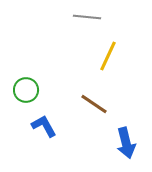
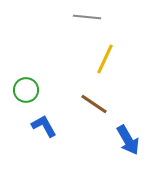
yellow line: moved 3 px left, 3 px down
blue arrow: moved 2 px right, 3 px up; rotated 16 degrees counterclockwise
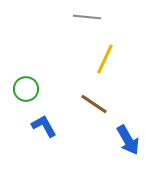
green circle: moved 1 px up
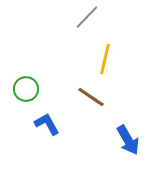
gray line: rotated 52 degrees counterclockwise
yellow line: rotated 12 degrees counterclockwise
brown line: moved 3 px left, 7 px up
blue L-shape: moved 3 px right, 2 px up
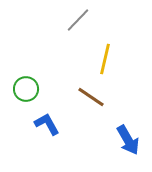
gray line: moved 9 px left, 3 px down
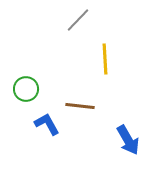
yellow line: rotated 16 degrees counterclockwise
brown line: moved 11 px left, 9 px down; rotated 28 degrees counterclockwise
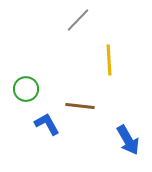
yellow line: moved 4 px right, 1 px down
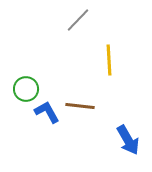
blue L-shape: moved 12 px up
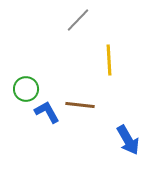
brown line: moved 1 px up
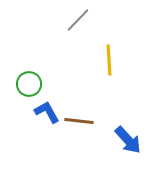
green circle: moved 3 px right, 5 px up
brown line: moved 1 px left, 16 px down
blue arrow: rotated 12 degrees counterclockwise
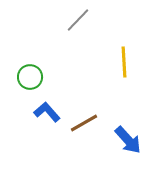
yellow line: moved 15 px right, 2 px down
green circle: moved 1 px right, 7 px up
blue L-shape: rotated 12 degrees counterclockwise
brown line: moved 5 px right, 2 px down; rotated 36 degrees counterclockwise
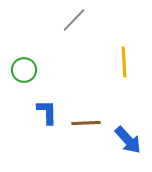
gray line: moved 4 px left
green circle: moved 6 px left, 7 px up
blue L-shape: rotated 40 degrees clockwise
brown line: moved 2 px right; rotated 28 degrees clockwise
